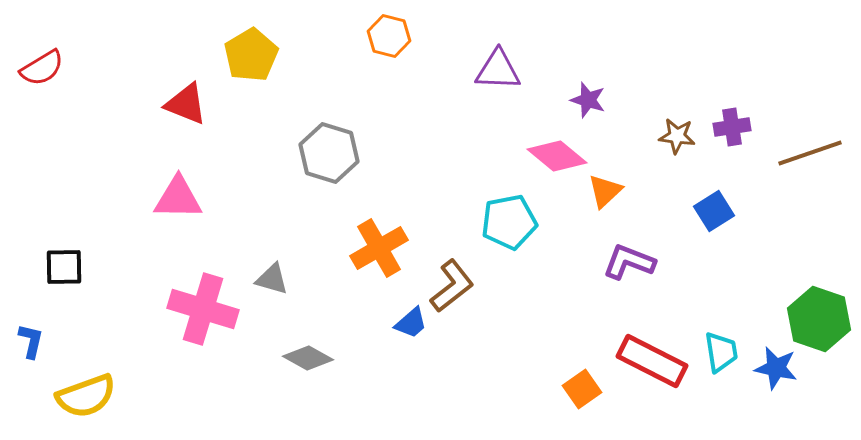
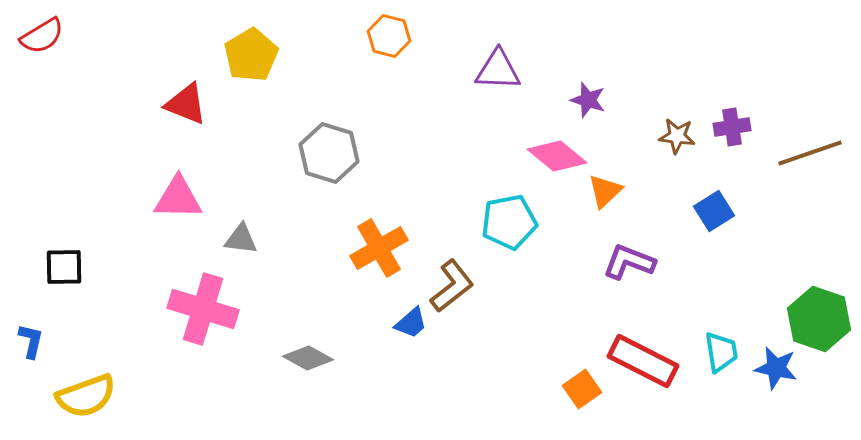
red semicircle: moved 32 px up
gray triangle: moved 31 px left, 40 px up; rotated 9 degrees counterclockwise
red rectangle: moved 9 px left
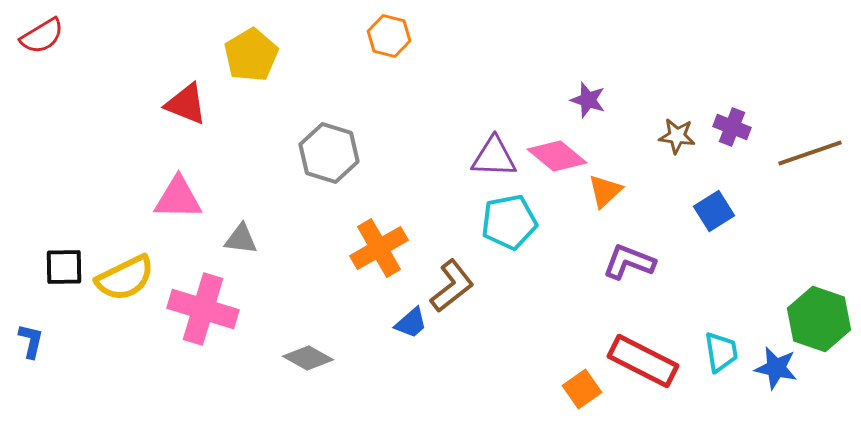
purple triangle: moved 4 px left, 87 px down
purple cross: rotated 30 degrees clockwise
yellow semicircle: moved 39 px right, 118 px up; rotated 6 degrees counterclockwise
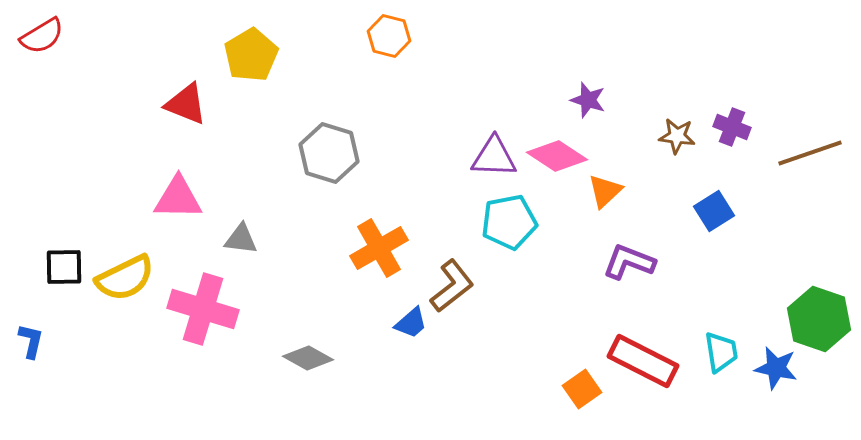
pink diamond: rotated 6 degrees counterclockwise
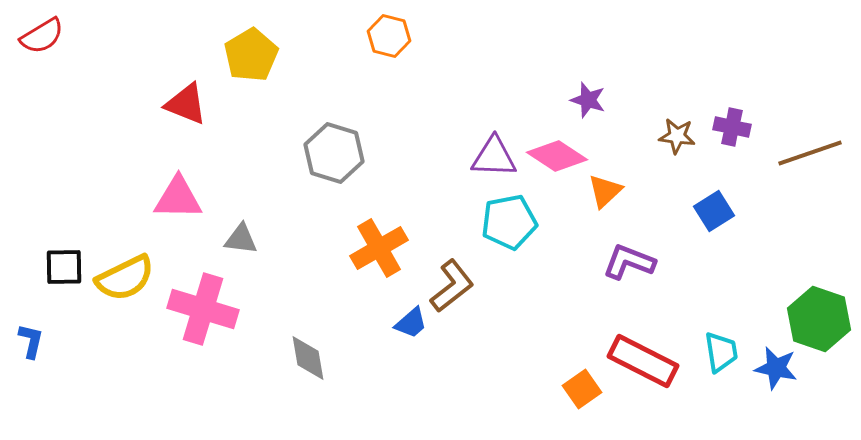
purple cross: rotated 9 degrees counterclockwise
gray hexagon: moved 5 px right
gray diamond: rotated 51 degrees clockwise
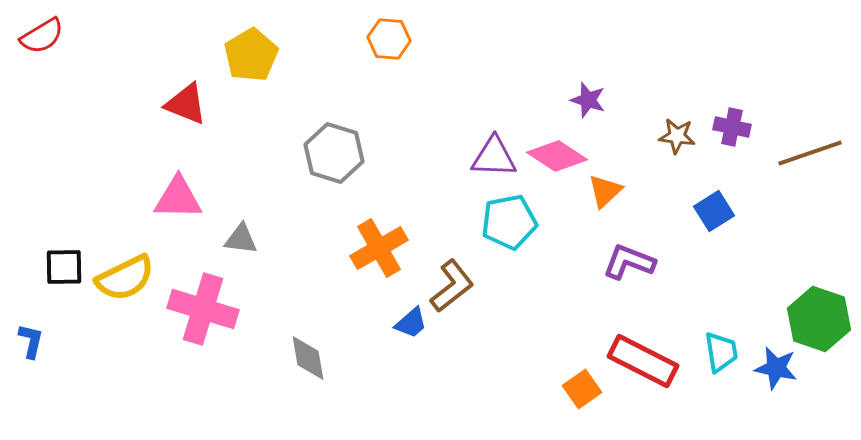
orange hexagon: moved 3 px down; rotated 9 degrees counterclockwise
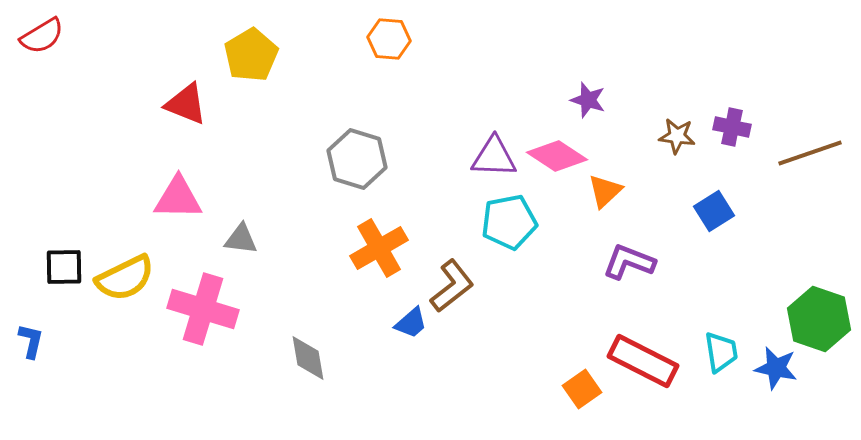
gray hexagon: moved 23 px right, 6 px down
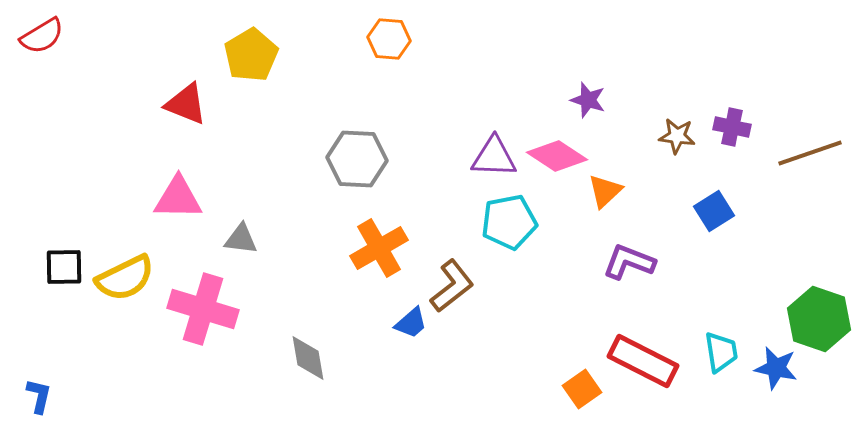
gray hexagon: rotated 14 degrees counterclockwise
blue L-shape: moved 8 px right, 55 px down
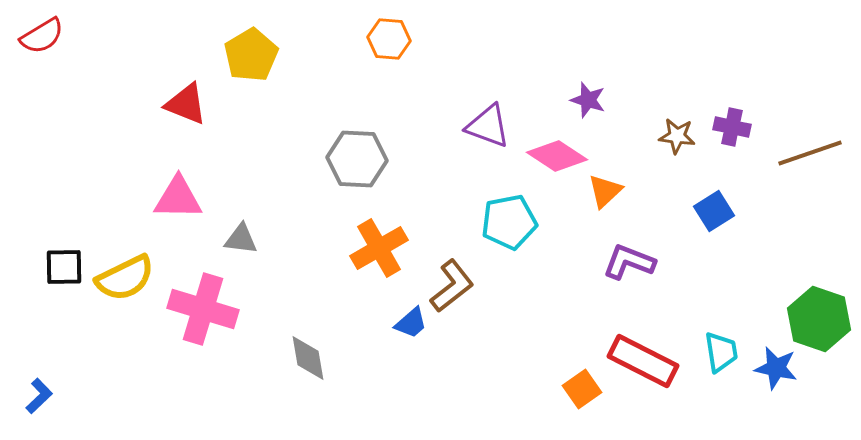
purple triangle: moved 6 px left, 31 px up; rotated 18 degrees clockwise
blue L-shape: rotated 33 degrees clockwise
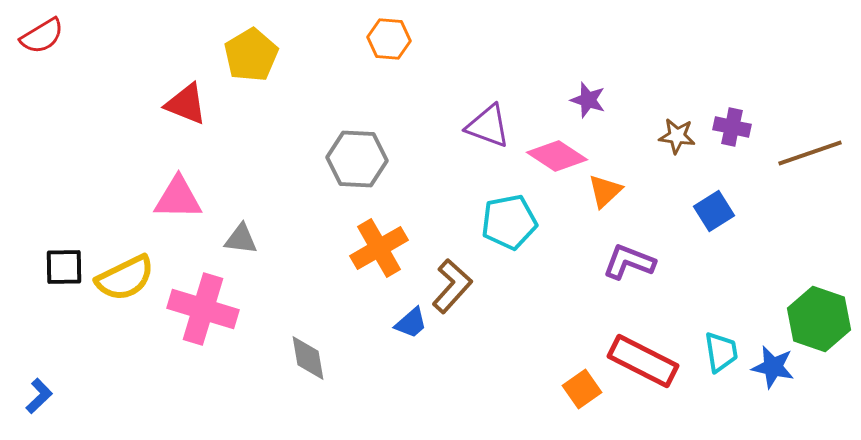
brown L-shape: rotated 10 degrees counterclockwise
blue star: moved 3 px left, 1 px up
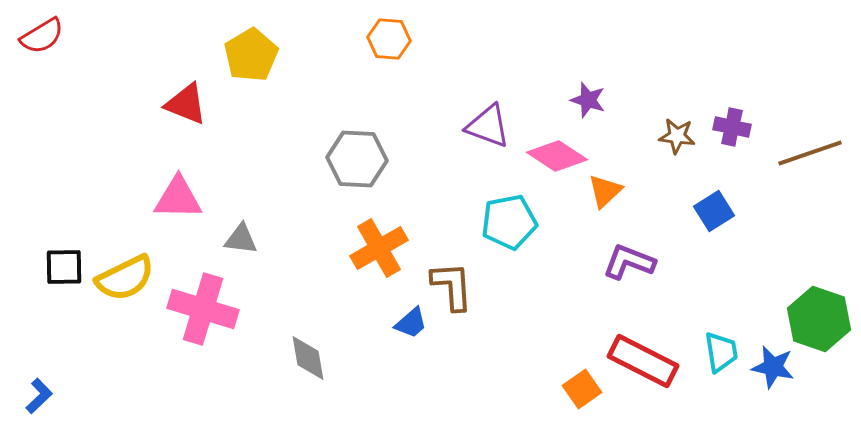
brown L-shape: rotated 46 degrees counterclockwise
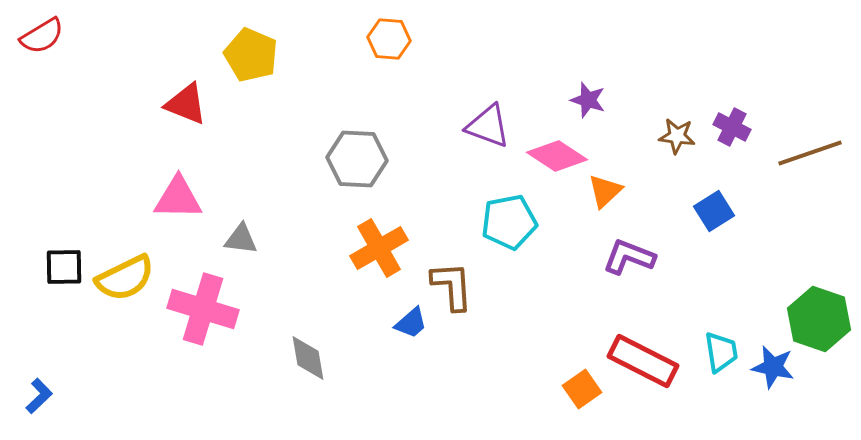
yellow pentagon: rotated 18 degrees counterclockwise
purple cross: rotated 15 degrees clockwise
purple L-shape: moved 5 px up
